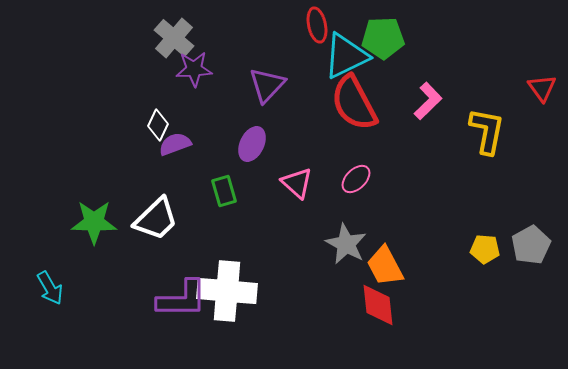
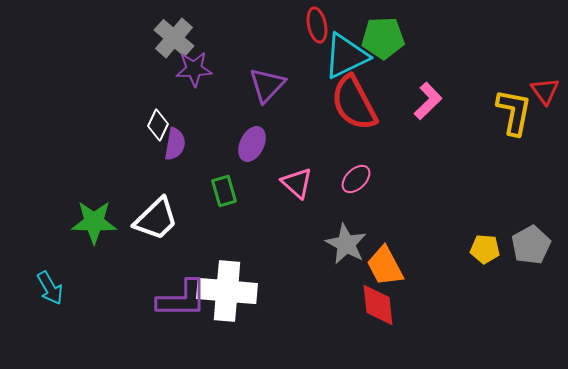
red triangle: moved 3 px right, 3 px down
yellow L-shape: moved 27 px right, 19 px up
purple semicircle: rotated 120 degrees clockwise
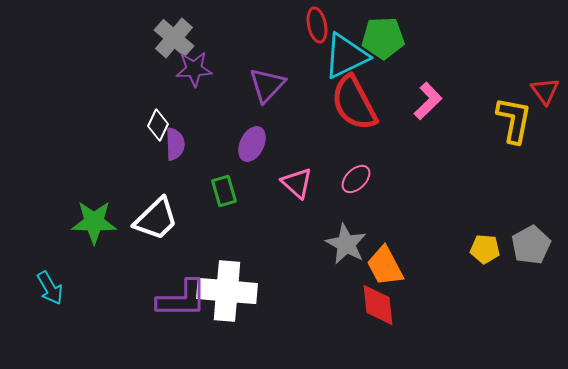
yellow L-shape: moved 8 px down
purple semicircle: rotated 12 degrees counterclockwise
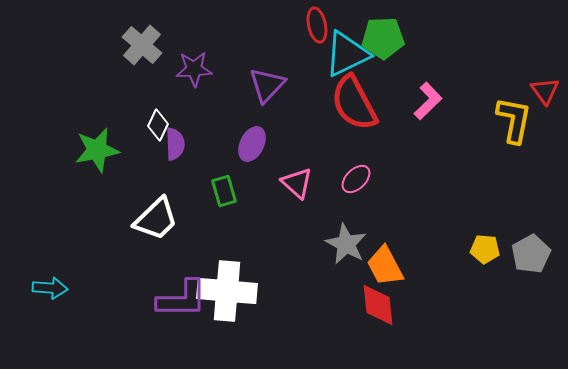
gray cross: moved 32 px left, 7 px down
cyan triangle: moved 1 px right, 2 px up
green star: moved 3 px right, 72 px up; rotated 12 degrees counterclockwise
gray pentagon: moved 9 px down
cyan arrow: rotated 56 degrees counterclockwise
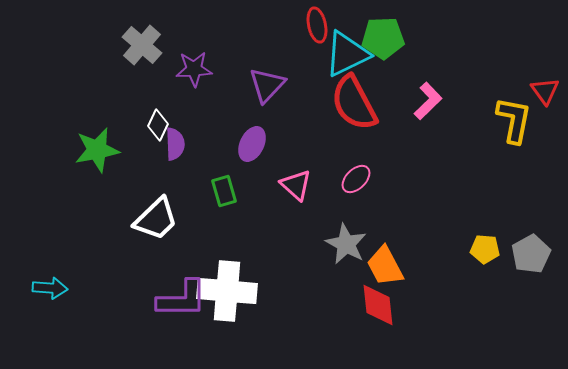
pink triangle: moved 1 px left, 2 px down
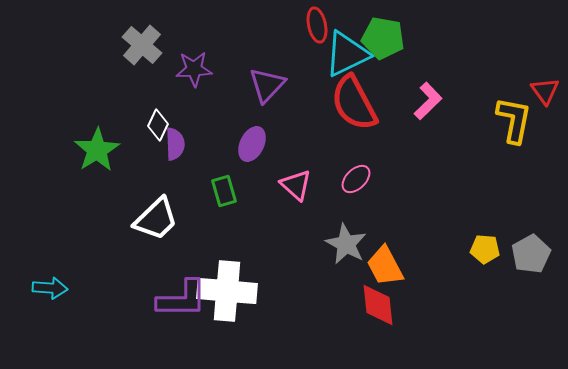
green pentagon: rotated 12 degrees clockwise
green star: rotated 21 degrees counterclockwise
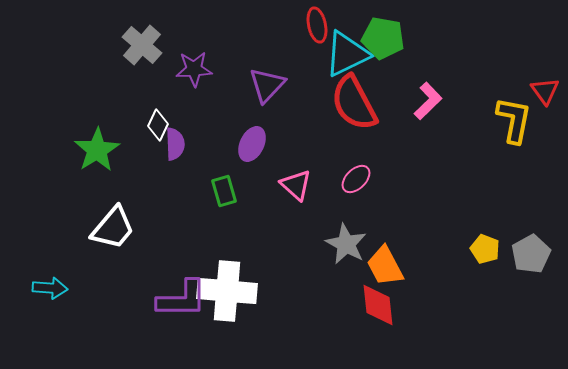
white trapezoid: moved 43 px left, 9 px down; rotated 6 degrees counterclockwise
yellow pentagon: rotated 16 degrees clockwise
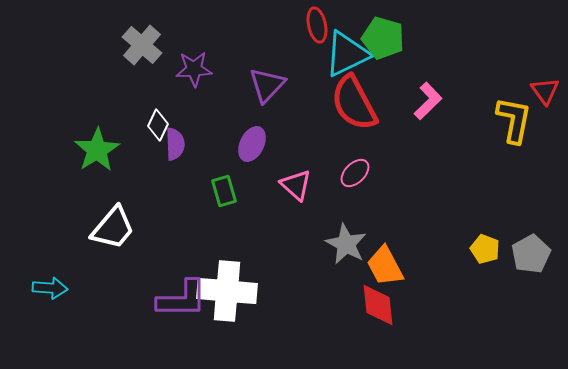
green pentagon: rotated 6 degrees clockwise
pink ellipse: moved 1 px left, 6 px up
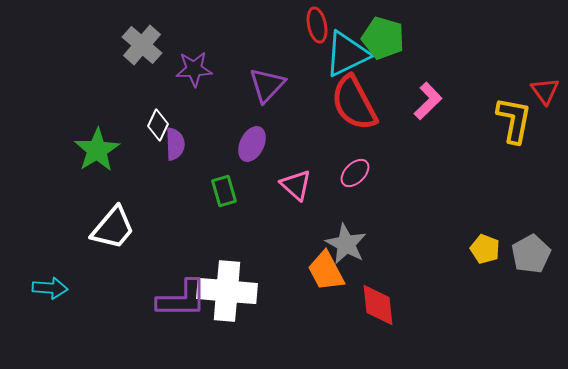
orange trapezoid: moved 59 px left, 5 px down
